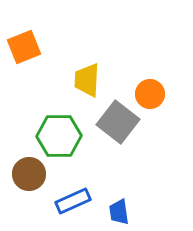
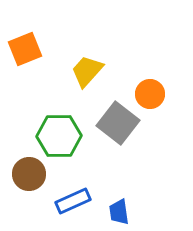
orange square: moved 1 px right, 2 px down
yellow trapezoid: moved 9 px up; rotated 39 degrees clockwise
gray square: moved 1 px down
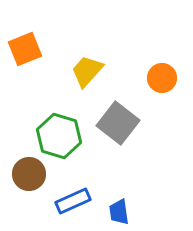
orange circle: moved 12 px right, 16 px up
green hexagon: rotated 18 degrees clockwise
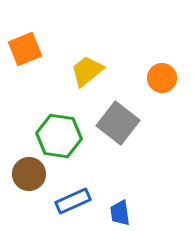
yellow trapezoid: rotated 9 degrees clockwise
green hexagon: rotated 9 degrees counterclockwise
blue trapezoid: moved 1 px right, 1 px down
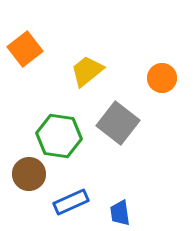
orange square: rotated 16 degrees counterclockwise
blue rectangle: moved 2 px left, 1 px down
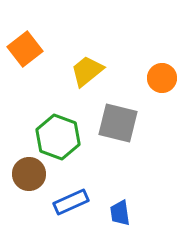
gray square: rotated 24 degrees counterclockwise
green hexagon: moved 1 px left, 1 px down; rotated 12 degrees clockwise
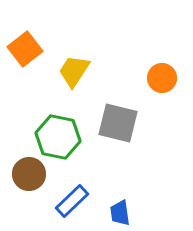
yellow trapezoid: moved 13 px left; rotated 18 degrees counterclockwise
green hexagon: rotated 9 degrees counterclockwise
blue rectangle: moved 1 px right, 1 px up; rotated 20 degrees counterclockwise
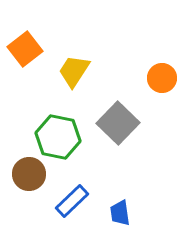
gray square: rotated 30 degrees clockwise
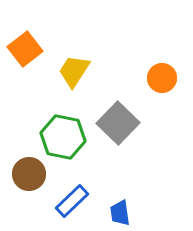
green hexagon: moved 5 px right
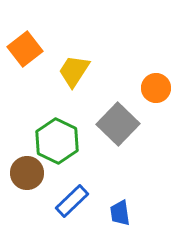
orange circle: moved 6 px left, 10 px down
gray square: moved 1 px down
green hexagon: moved 6 px left, 4 px down; rotated 15 degrees clockwise
brown circle: moved 2 px left, 1 px up
